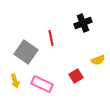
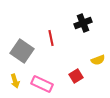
gray square: moved 4 px left, 1 px up
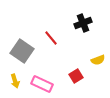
red line: rotated 28 degrees counterclockwise
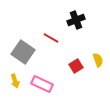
black cross: moved 7 px left, 3 px up
red line: rotated 21 degrees counterclockwise
gray square: moved 1 px right, 1 px down
yellow semicircle: rotated 88 degrees counterclockwise
red square: moved 10 px up
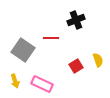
red line: rotated 28 degrees counterclockwise
gray square: moved 2 px up
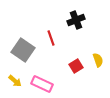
red line: rotated 70 degrees clockwise
yellow arrow: rotated 32 degrees counterclockwise
